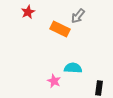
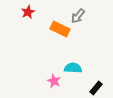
black rectangle: moved 3 px left; rotated 32 degrees clockwise
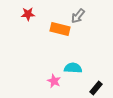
red star: moved 2 px down; rotated 24 degrees clockwise
orange rectangle: rotated 12 degrees counterclockwise
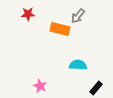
cyan semicircle: moved 5 px right, 3 px up
pink star: moved 14 px left, 5 px down
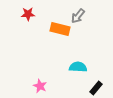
cyan semicircle: moved 2 px down
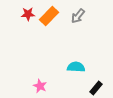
orange rectangle: moved 11 px left, 13 px up; rotated 60 degrees counterclockwise
cyan semicircle: moved 2 px left
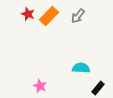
red star: rotated 24 degrees clockwise
cyan semicircle: moved 5 px right, 1 px down
black rectangle: moved 2 px right
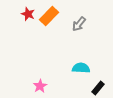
gray arrow: moved 1 px right, 8 px down
pink star: rotated 16 degrees clockwise
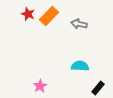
gray arrow: rotated 63 degrees clockwise
cyan semicircle: moved 1 px left, 2 px up
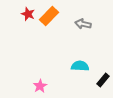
gray arrow: moved 4 px right
black rectangle: moved 5 px right, 8 px up
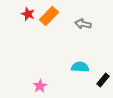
cyan semicircle: moved 1 px down
